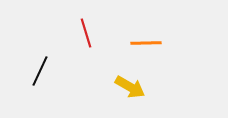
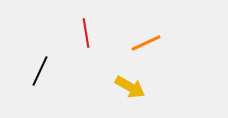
red line: rotated 8 degrees clockwise
orange line: rotated 24 degrees counterclockwise
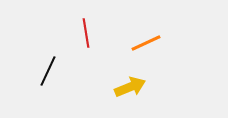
black line: moved 8 px right
yellow arrow: rotated 52 degrees counterclockwise
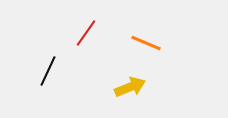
red line: rotated 44 degrees clockwise
orange line: rotated 48 degrees clockwise
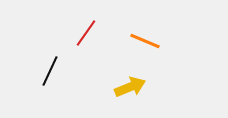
orange line: moved 1 px left, 2 px up
black line: moved 2 px right
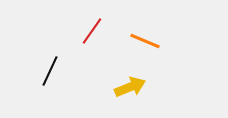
red line: moved 6 px right, 2 px up
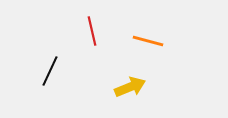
red line: rotated 48 degrees counterclockwise
orange line: moved 3 px right; rotated 8 degrees counterclockwise
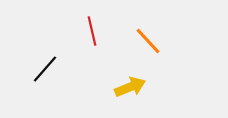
orange line: rotated 32 degrees clockwise
black line: moved 5 px left, 2 px up; rotated 16 degrees clockwise
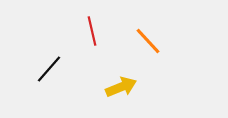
black line: moved 4 px right
yellow arrow: moved 9 px left
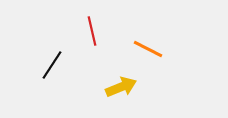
orange line: moved 8 px down; rotated 20 degrees counterclockwise
black line: moved 3 px right, 4 px up; rotated 8 degrees counterclockwise
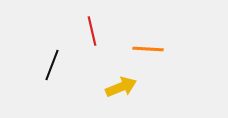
orange line: rotated 24 degrees counterclockwise
black line: rotated 12 degrees counterclockwise
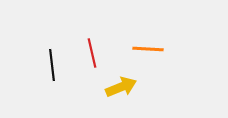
red line: moved 22 px down
black line: rotated 28 degrees counterclockwise
